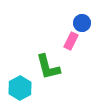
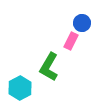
green L-shape: moved 1 px right; rotated 44 degrees clockwise
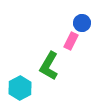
green L-shape: moved 1 px up
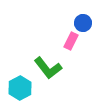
blue circle: moved 1 px right
green L-shape: moved 1 px left, 2 px down; rotated 68 degrees counterclockwise
